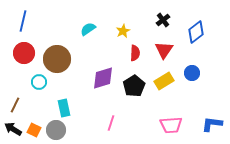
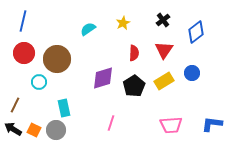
yellow star: moved 8 px up
red semicircle: moved 1 px left
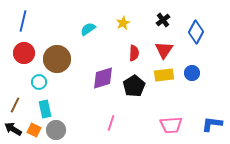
blue diamond: rotated 25 degrees counterclockwise
yellow rectangle: moved 6 px up; rotated 24 degrees clockwise
cyan rectangle: moved 19 px left, 1 px down
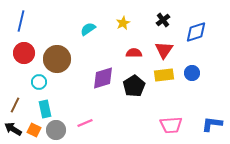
blue line: moved 2 px left
blue diamond: rotated 45 degrees clockwise
red semicircle: rotated 91 degrees counterclockwise
pink line: moved 26 px left; rotated 49 degrees clockwise
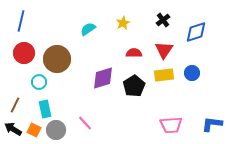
pink line: rotated 70 degrees clockwise
